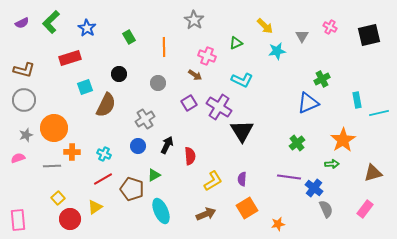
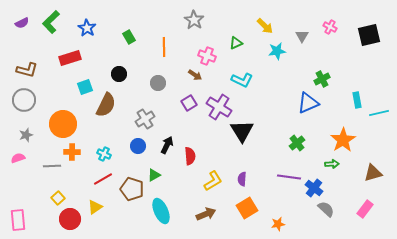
brown L-shape at (24, 70): moved 3 px right
orange circle at (54, 128): moved 9 px right, 4 px up
gray semicircle at (326, 209): rotated 24 degrees counterclockwise
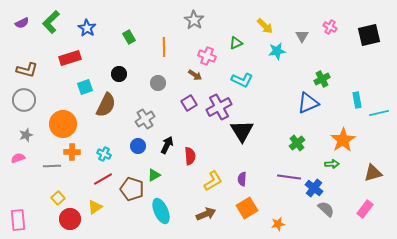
purple cross at (219, 107): rotated 30 degrees clockwise
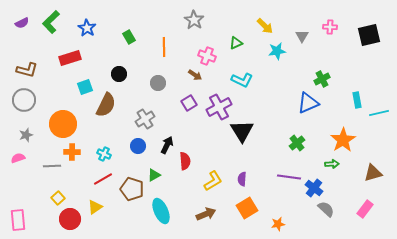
pink cross at (330, 27): rotated 24 degrees counterclockwise
red semicircle at (190, 156): moved 5 px left, 5 px down
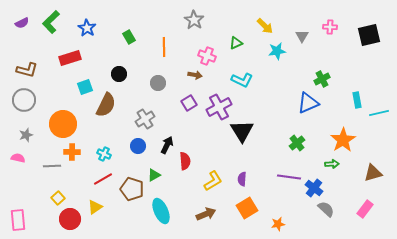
brown arrow at (195, 75): rotated 24 degrees counterclockwise
pink semicircle at (18, 158): rotated 32 degrees clockwise
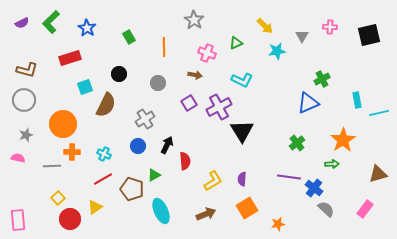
pink cross at (207, 56): moved 3 px up
brown triangle at (373, 173): moved 5 px right, 1 px down
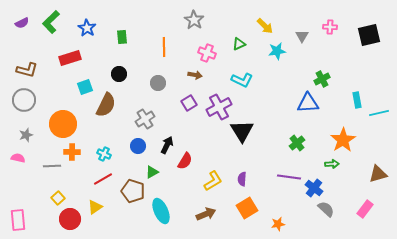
green rectangle at (129, 37): moved 7 px left; rotated 24 degrees clockwise
green triangle at (236, 43): moved 3 px right, 1 px down
blue triangle at (308, 103): rotated 20 degrees clockwise
red semicircle at (185, 161): rotated 36 degrees clockwise
green triangle at (154, 175): moved 2 px left, 3 px up
brown pentagon at (132, 189): moved 1 px right, 2 px down
